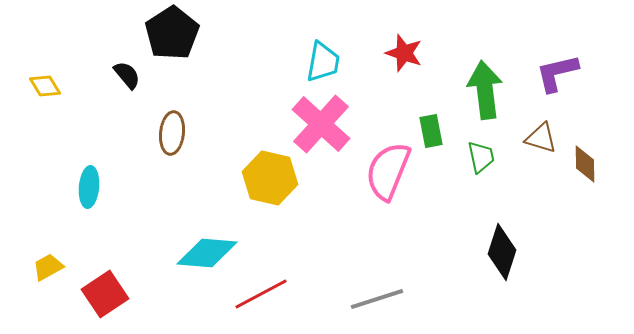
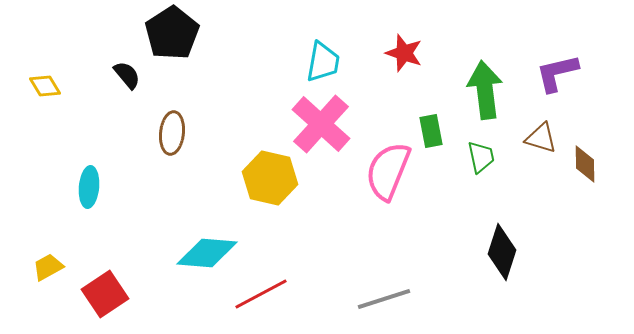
gray line: moved 7 px right
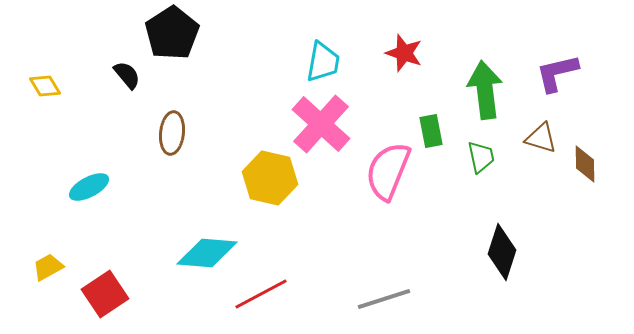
cyan ellipse: rotated 57 degrees clockwise
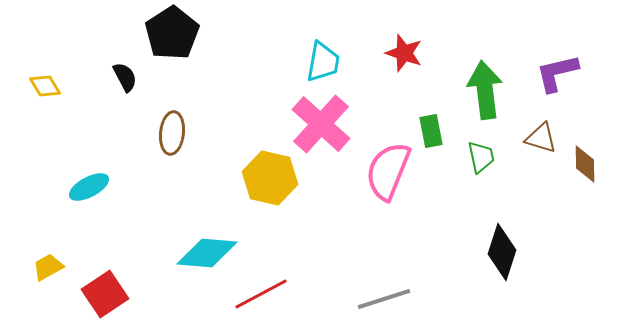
black semicircle: moved 2 px left, 2 px down; rotated 12 degrees clockwise
